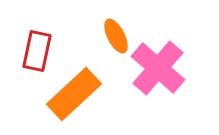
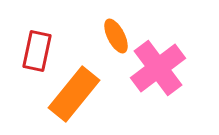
pink cross: rotated 12 degrees clockwise
orange rectangle: rotated 8 degrees counterclockwise
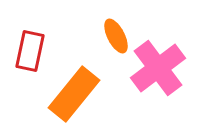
red rectangle: moved 7 px left
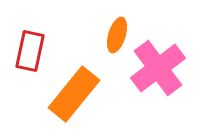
orange ellipse: moved 1 px right, 1 px up; rotated 44 degrees clockwise
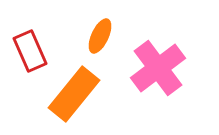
orange ellipse: moved 17 px left, 1 px down; rotated 8 degrees clockwise
red rectangle: rotated 36 degrees counterclockwise
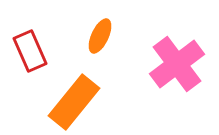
pink cross: moved 19 px right, 4 px up
orange rectangle: moved 8 px down
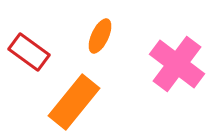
red rectangle: moved 1 px left, 1 px down; rotated 30 degrees counterclockwise
pink cross: rotated 16 degrees counterclockwise
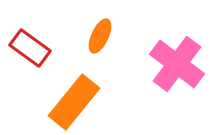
red rectangle: moved 1 px right, 4 px up
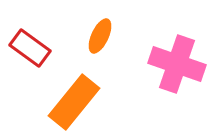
pink cross: rotated 18 degrees counterclockwise
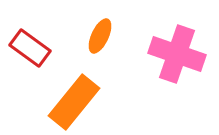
pink cross: moved 10 px up
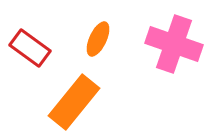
orange ellipse: moved 2 px left, 3 px down
pink cross: moved 3 px left, 10 px up
